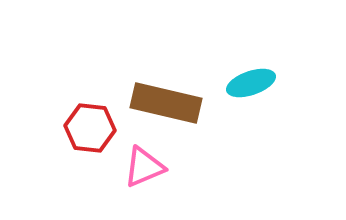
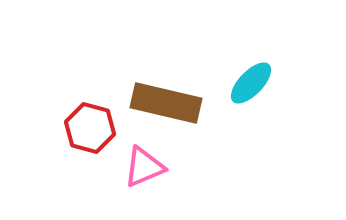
cyan ellipse: rotated 27 degrees counterclockwise
red hexagon: rotated 9 degrees clockwise
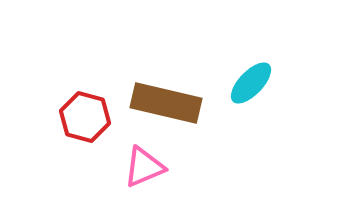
red hexagon: moved 5 px left, 11 px up
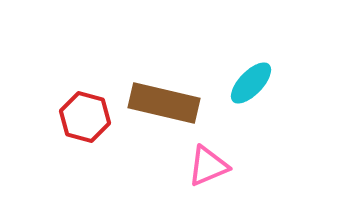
brown rectangle: moved 2 px left
pink triangle: moved 64 px right, 1 px up
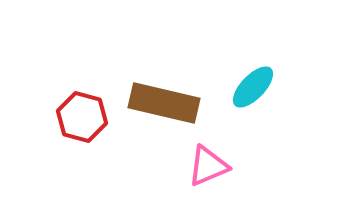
cyan ellipse: moved 2 px right, 4 px down
red hexagon: moved 3 px left
